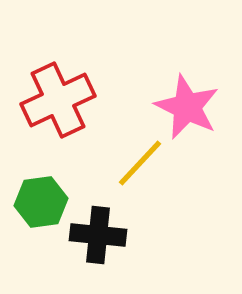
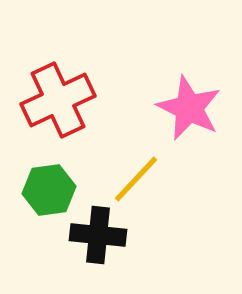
pink star: moved 2 px right, 1 px down
yellow line: moved 4 px left, 16 px down
green hexagon: moved 8 px right, 12 px up
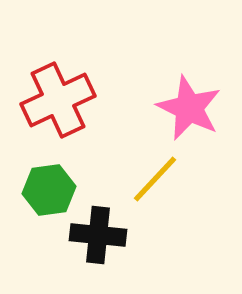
yellow line: moved 19 px right
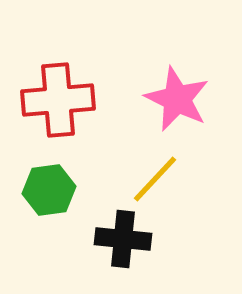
red cross: rotated 20 degrees clockwise
pink star: moved 12 px left, 9 px up
black cross: moved 25 px right, 4 px down
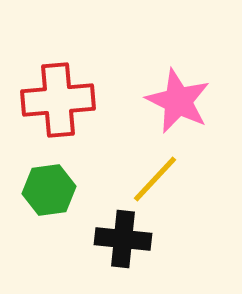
pink star: moved 1 px right, 2 px down
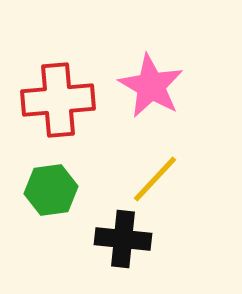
pink star: moved 27 px left, 15 px up; rotated 4 degrees clockwise
green hexagon: moved 2 px right
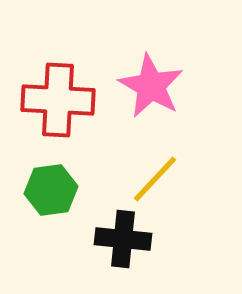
red cross: rotated 8 degrees clockwise
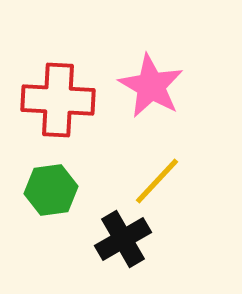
yellow line: moved 2 px right, 2 px down
black cross: rotated 36 degrees counterclockwise
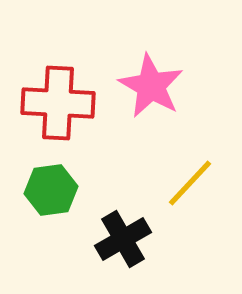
red cross: moved 3 px down
yellow line: moved 33 px right, 2 px down
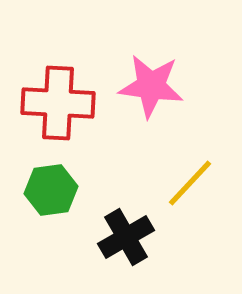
pink star: rotated 22 degrees counterclockwise
black cross: moved 3 px right, 2 px up
